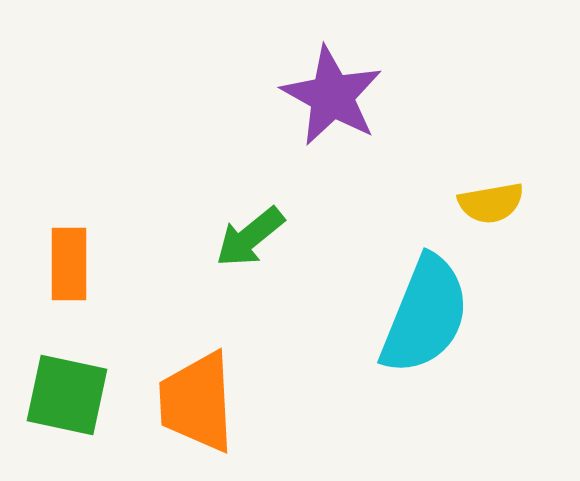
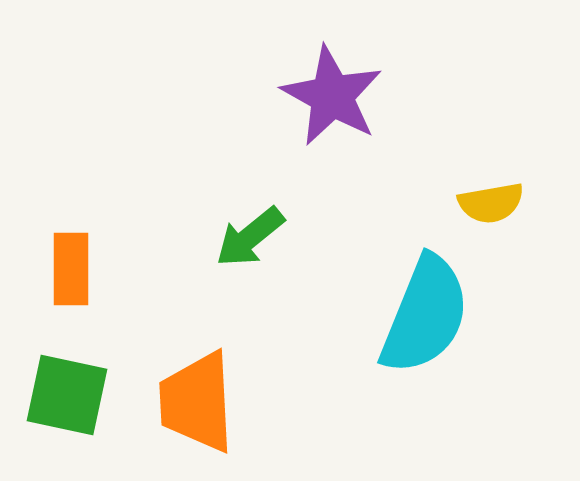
orange rectangle: moved 2 px right, 5 px down
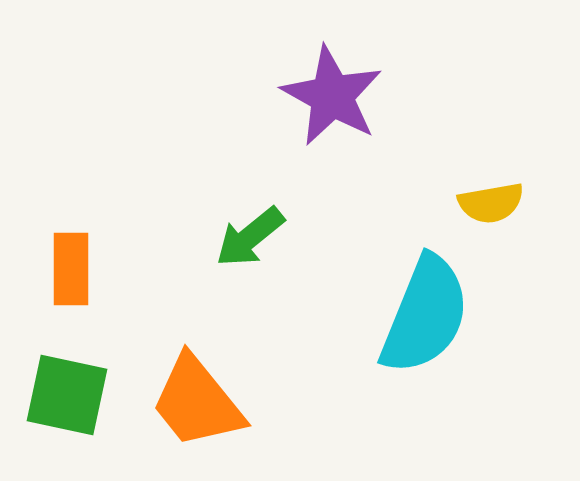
orange trapezoid: rotated 36 degrees counterclockwise
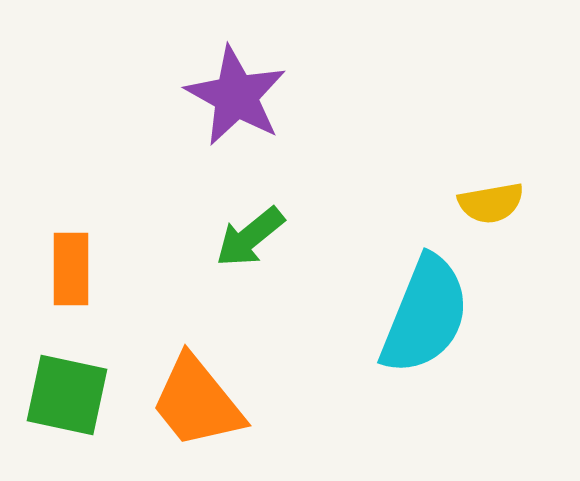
purple star: moved 96 px left
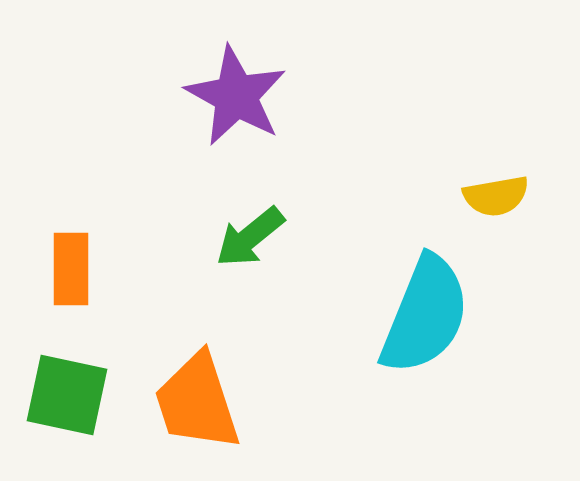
yellow semicircle: moved 5 px right, 7 px up
orange trapezoid: rotated 21 degrees clockwise
